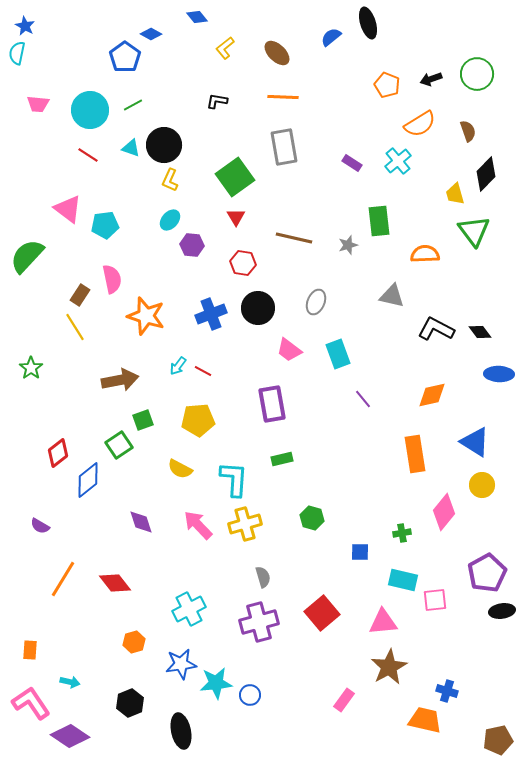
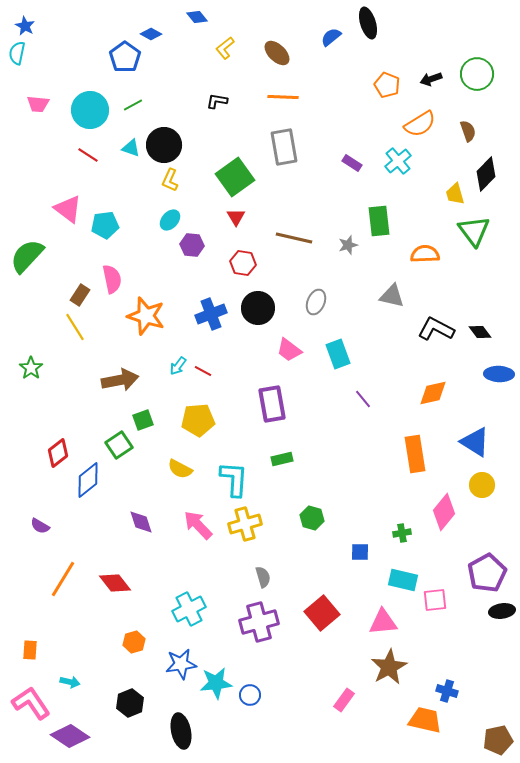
orange diamond at (432, 395): moved 1 px right, 2 px up
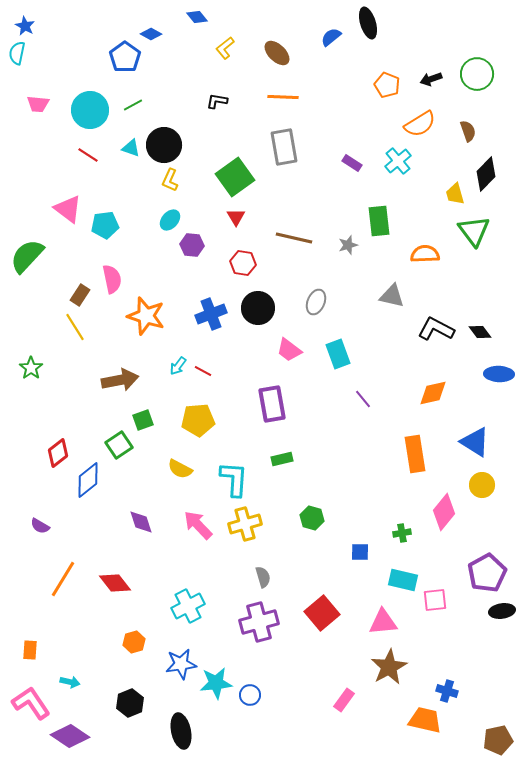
cyan cross at (189, 609): moved 1 px left, 3 px up
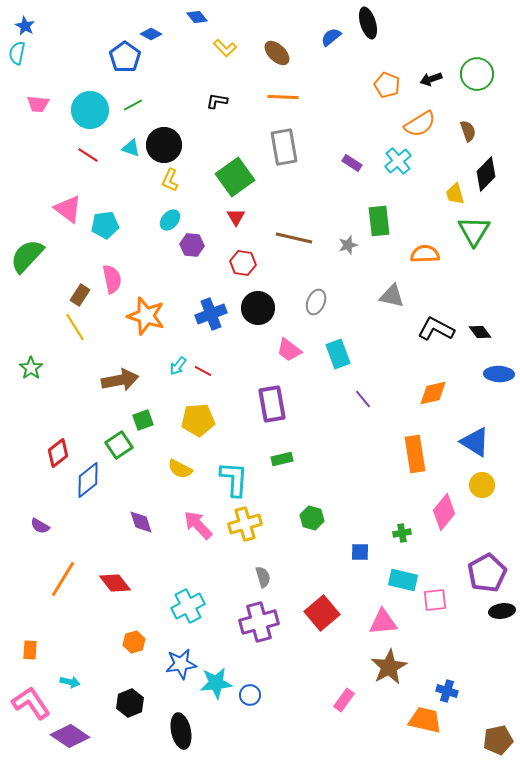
yellow L-shape at (225, 48): rotated 95 degrees counterclockwise
green triangle at (474, 231): rotated 8 degrees clockwise
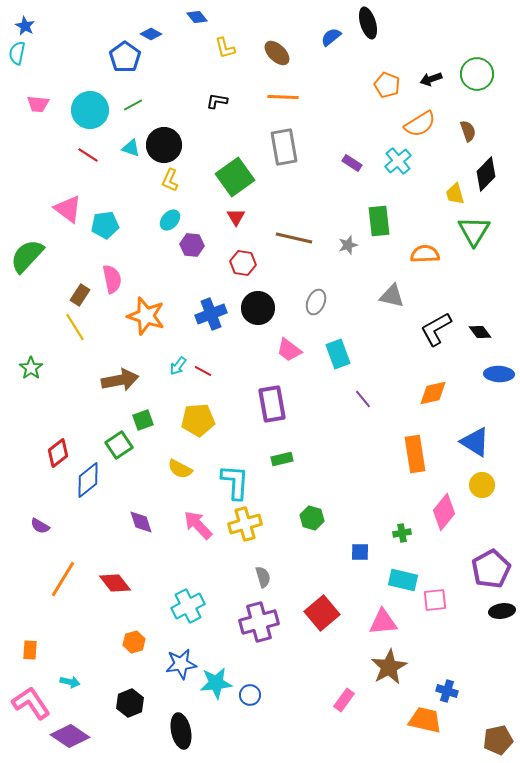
yellow L-shape at (225, 48): rotated 30 degrees clockwise
black L-shape at (436, 329): rotated 57 degrees counterclockwise
cyan L-shape at (234, 479): moved 1 px right, 3 px down
purple pentagon at (487, 573): moved 4 px right, 4 px up
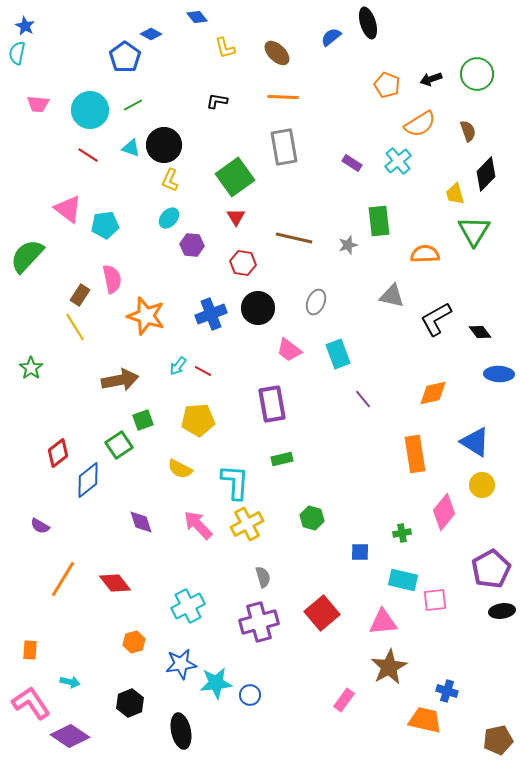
cyan ellipse at (170, 220): moved 1 px left, 2 px up
black L-shape at (436, 329): moved 10 px up
yellow cross at (245, 524): moved 2 px right; rotated 12 degrees counterclockwise
